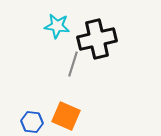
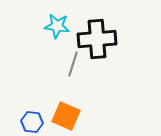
black cross: rotated 9 degrees clockwise
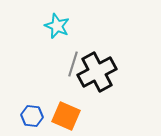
cyan star: rotated 15 degrees clockwise
black cross: moved 33 px down; rotated 24 degrees counterclockwise
blue hexagon: moved 6 px up
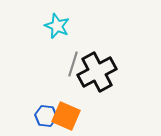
blue hexagon: moved 14 px right
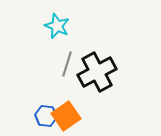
gray line: moved 6 px left
orange square: rotated 32 degrees clockwise
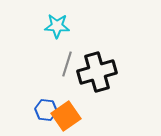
cyan star: rotated 20 degrees counterclockwise
black cross: rotated 12 degrees clockwise
blue hexagon: moved 6 px up
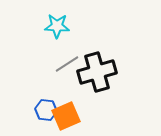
gray line: rotated 40 degrees clockwise
orange square: rotated 12 degrees clockwise
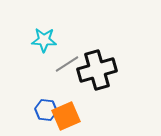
cyan star: moved 13 px left, 14 px down
black cross: moved 2 px up
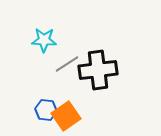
black cross: moved 1 px right; rotated 9 degrees clockwise
orange square: rotated 12 degrees counterclockwise
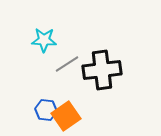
black cross: moved 4 px right
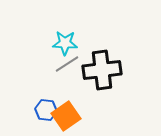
cyan star: moved 21 px right, 3 px down
